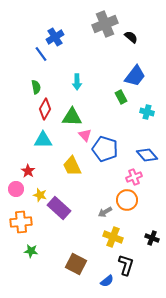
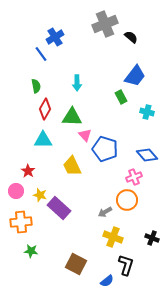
cyan arrow: moved 1 px down
green semicircle: moved 1 px up
pink circle: moved 2 px down
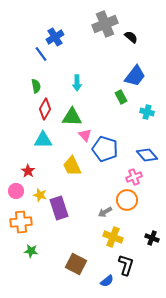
purple rectangle: rotated 30 degrees clockwise
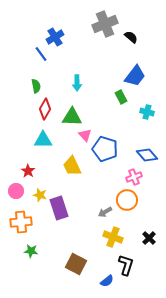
black cross: moved 3 px left; rotated 24 degrees clockwise
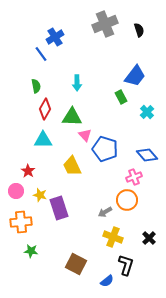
black semicircle: moved 8 px right, 7 px up; rotated 32 degrees clockwise
cyan cross: rotated 32 degrees clockwise
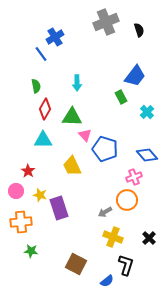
gray cross: moved 1 px right, 2 px up
